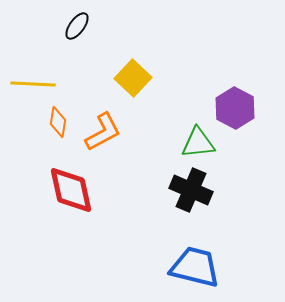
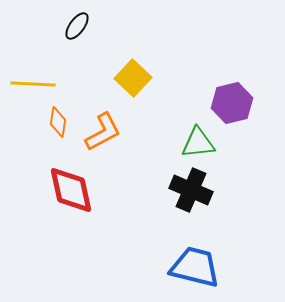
purple hexagon: moved 3 px left, 5 px up; rotated 18 degrees clockwise
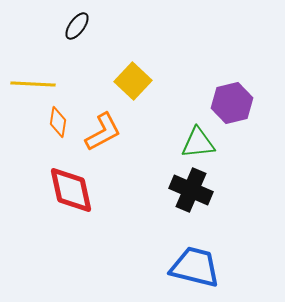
yellow square: moved 3 px down
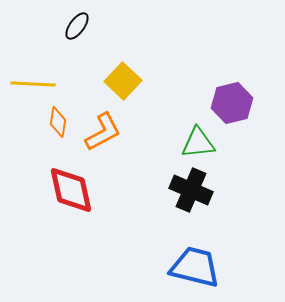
yellow square: moved 10 px left
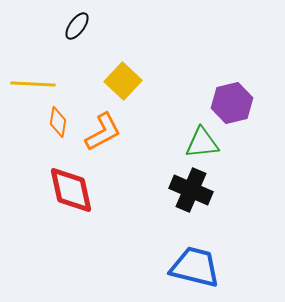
green triangle: moved 4 px right
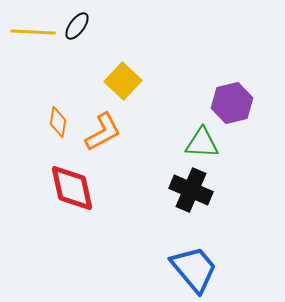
yellow line: moved 52 px up
green triangle: rotated 9 degrees clockwise
red diamond: moved 1 px right, 2 px up
blue trapezoid: moved 1 px left, 2 px down; rotated 36 degrees clockwise
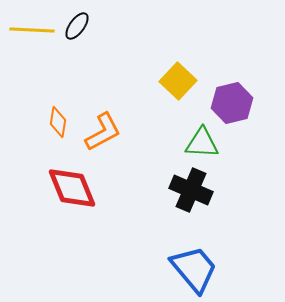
yellow line: moved 1 px left, 2 px up
yellow square: moved 55 px right
red diamond: rotated 10 degrees counterclockwise
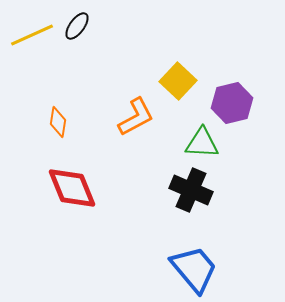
yellow line: moved 5 px down; rotated 27 degrees counterclockwise
orange L-shape: moved 33 px right, 15 px up
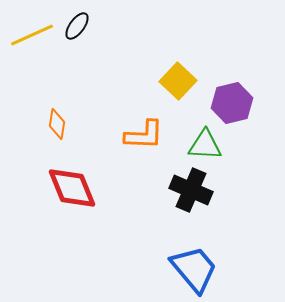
orange L-shape: moved 8 px right, 18 px down; rotated 30 degrees clockwise
orange diamond: moved 1 px left, 2 px down
green triangle: moved 3 px right, 2 px down
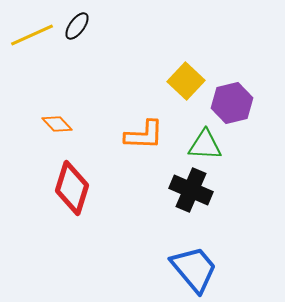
yellow square: moved 8 px right
orange diamond: rotated 52 degrees counterclockwise
red diamond: rotated 40 degrees clockwise
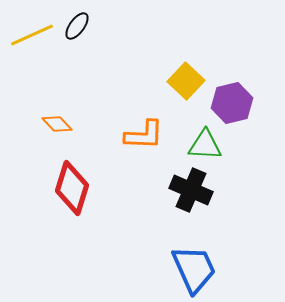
blue trapezoid: rotated 16 degrees clockwise
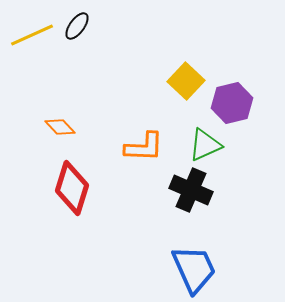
orange diamond: moved 3 px right, 3 px down
orange L-shape: moved 12 px down
green triangle: rotated 27 degrees counterclockwise
